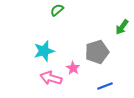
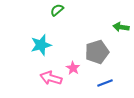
green arrow: moved 1 px left; rotated 63 degrees clockwise
cyan star: moved 3 px left, 6 px up
blue line: moved 3 px up
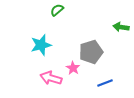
gray pentagon: moved 6 px left
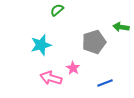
gray pentagon: moved 3 px right, 10 px up
